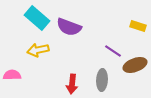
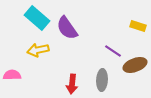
purple semicircle: moved 2 px left, 1 px down; rotated 35 degrees clockwise
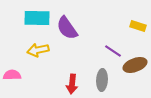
cyan rectangle: rotated 40 degrees counterclockwise
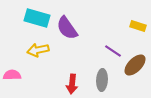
cyan rectangle: rotated 15 degrees clockwise
brown ellipse: rotated 25 degrees counterclockwise
